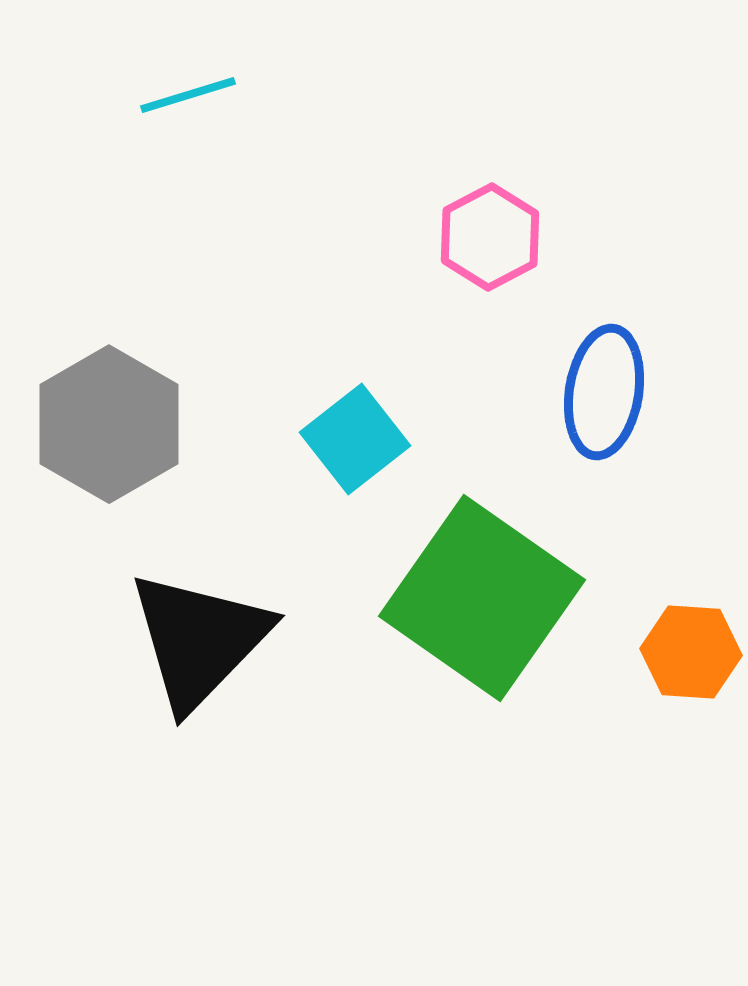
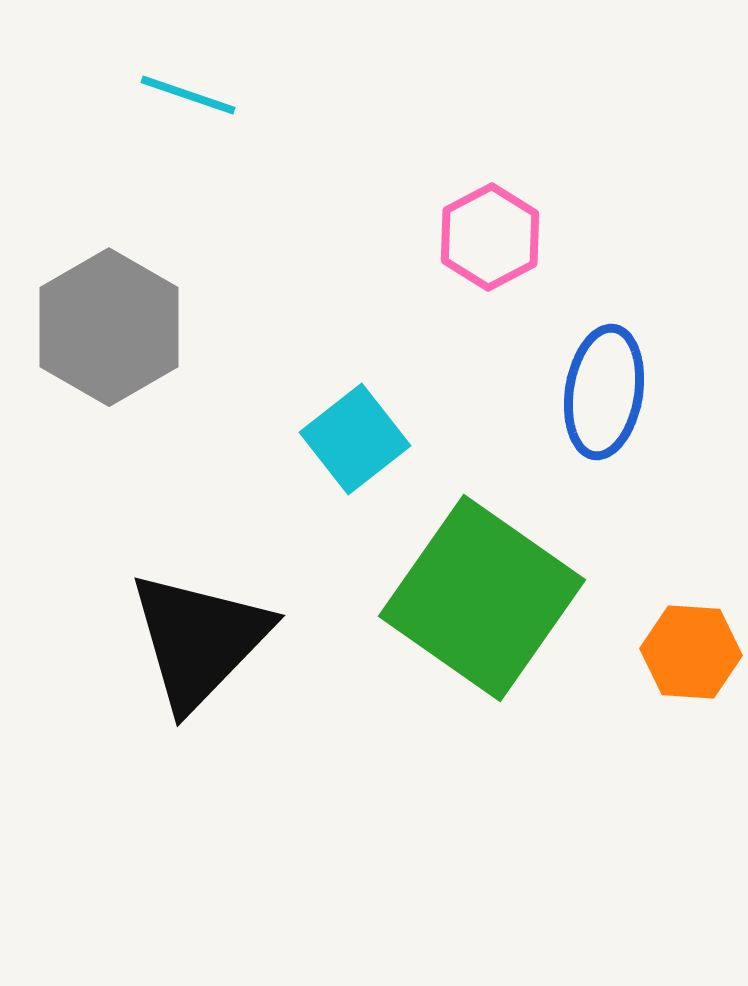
cyan line: rotated 36 degrees clockwise
gray hexagon: moved 97 px up
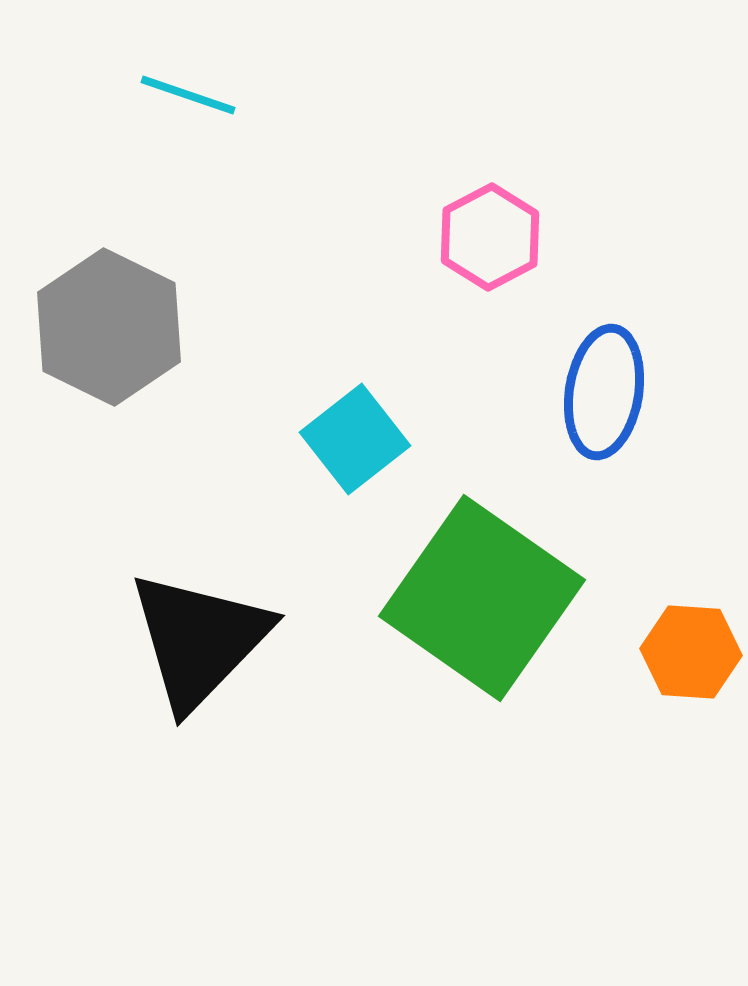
gray hexagon: rotated 4 degrees counterclockwise
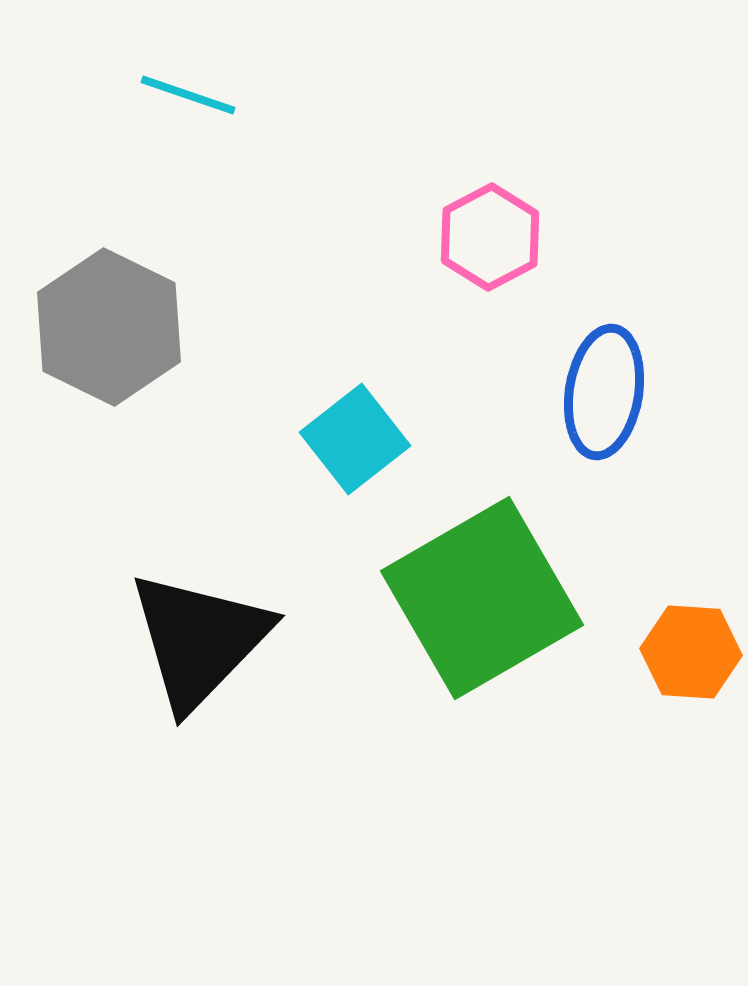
green square: rotated 25 degrees clockwise
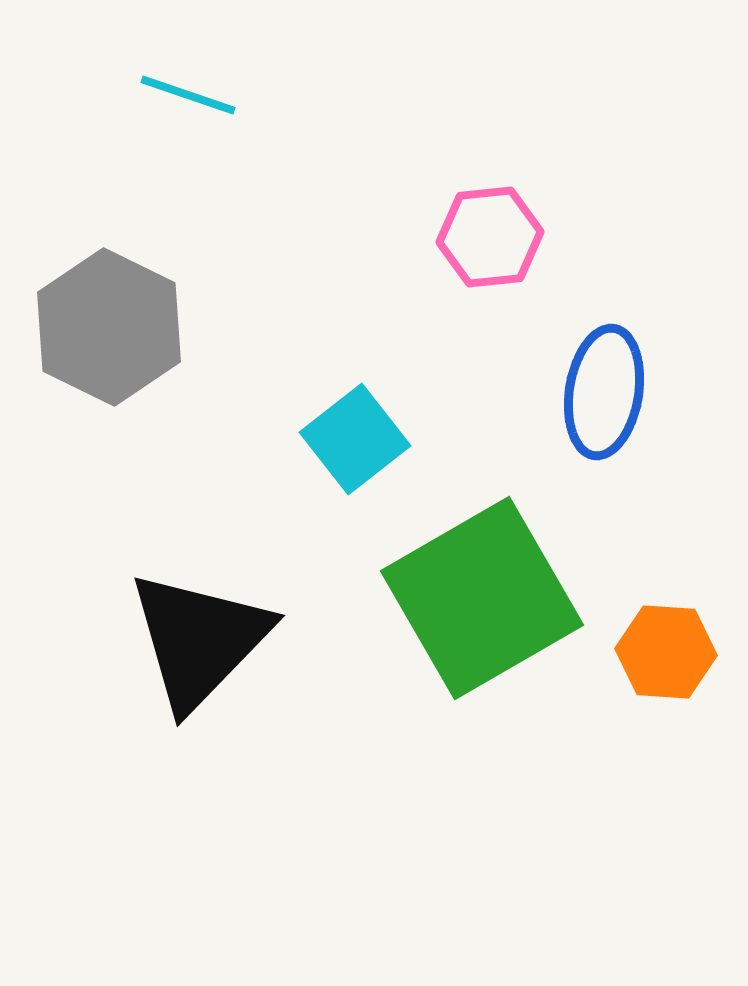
pink hexagon: rotated 22 degrees clockwise
orange hexagon: moved 25 px left
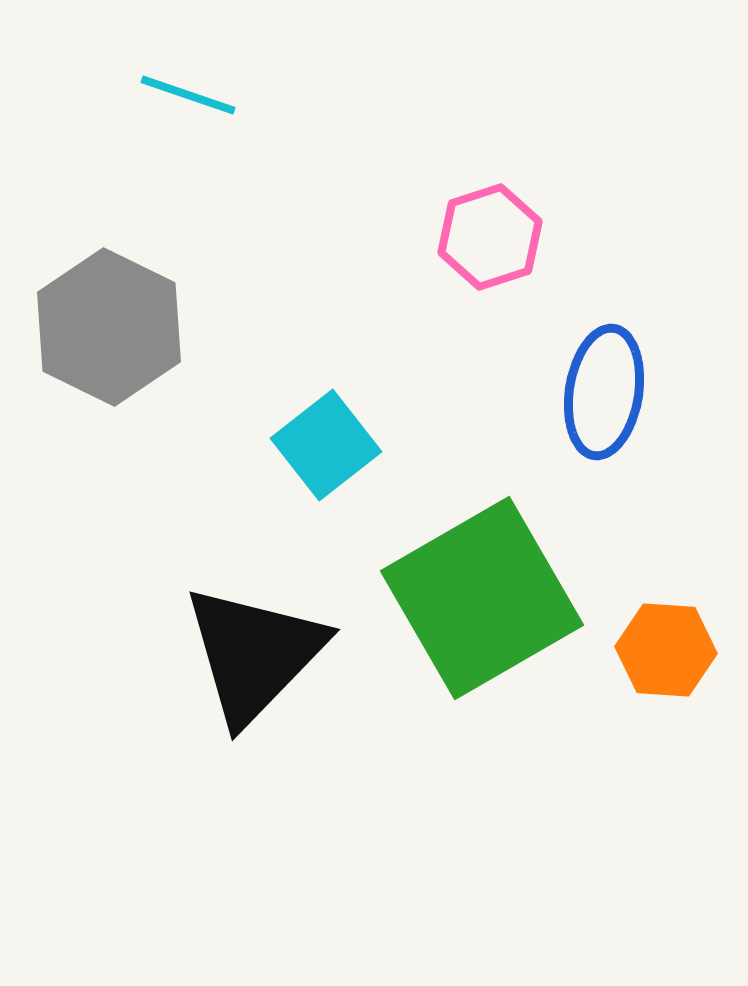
pink hexagon: rotated 12 degrees counterclockwise
cyan square: moved 29 px left, 6 px down
black triangle: moved 55 px right, 14 px down
orange hexagon: moved 2 px up
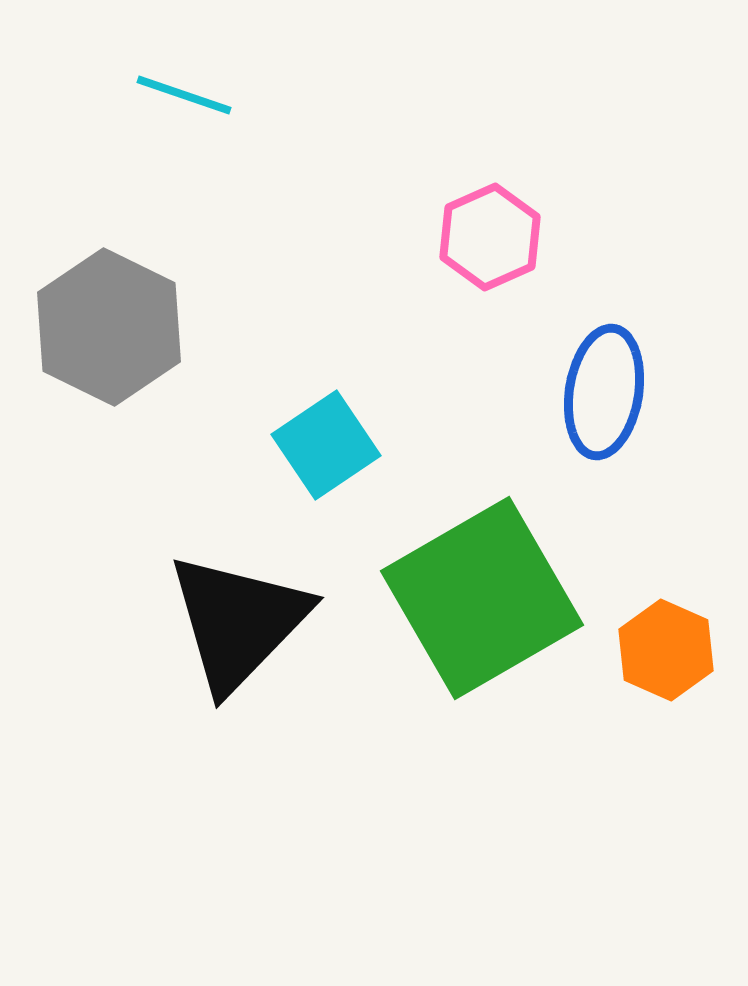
cyan line: moved 4 px left
pink hexagon: rotated 6 degrees counterclockwise
cyan square: rotated 4 degrees clockwise
orange hexagon: rotated 20 degrees clockwise
black triangle: moved 16 px left, 32 px up
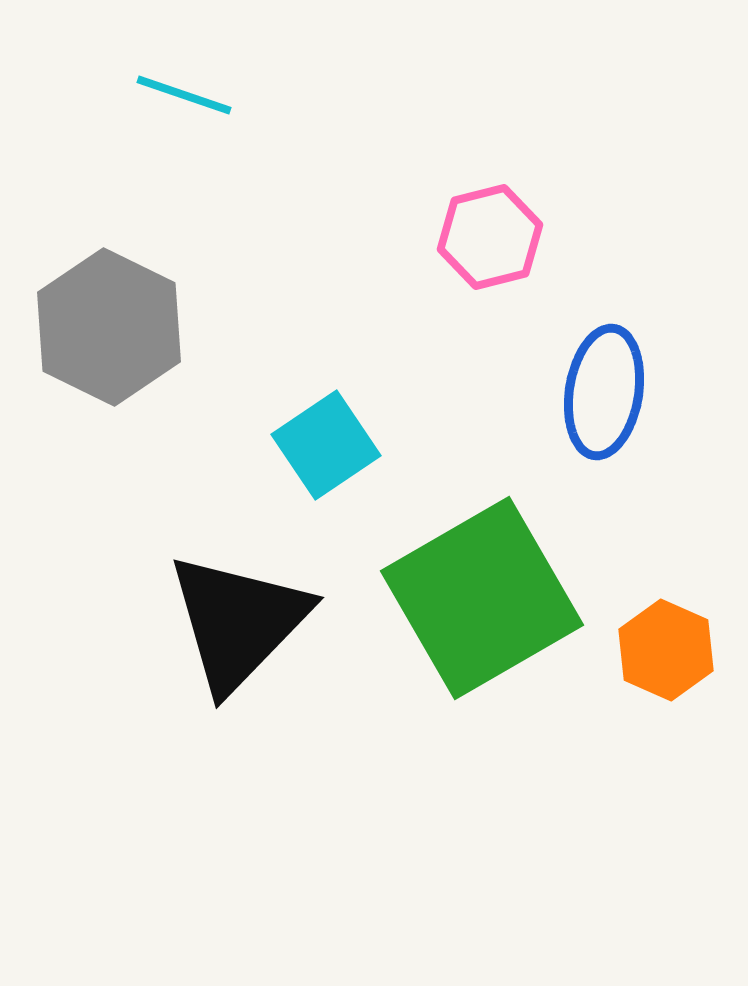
pink hexagon: rotated 10 degrees clockwise
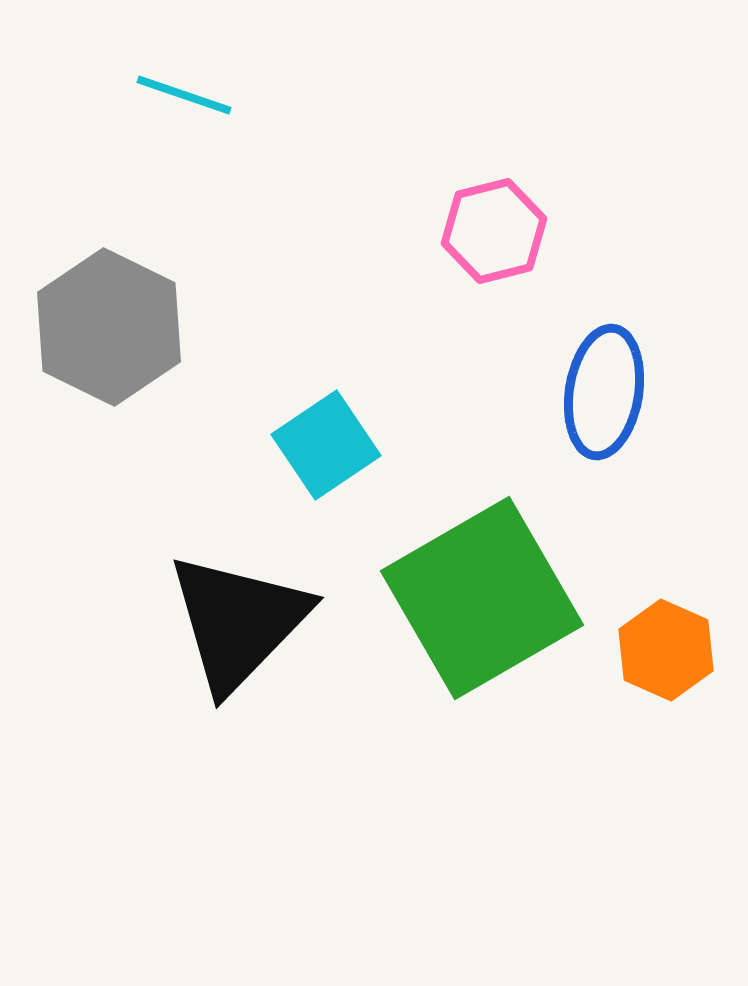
pink hexagon: moved 4 px right, 6 px up
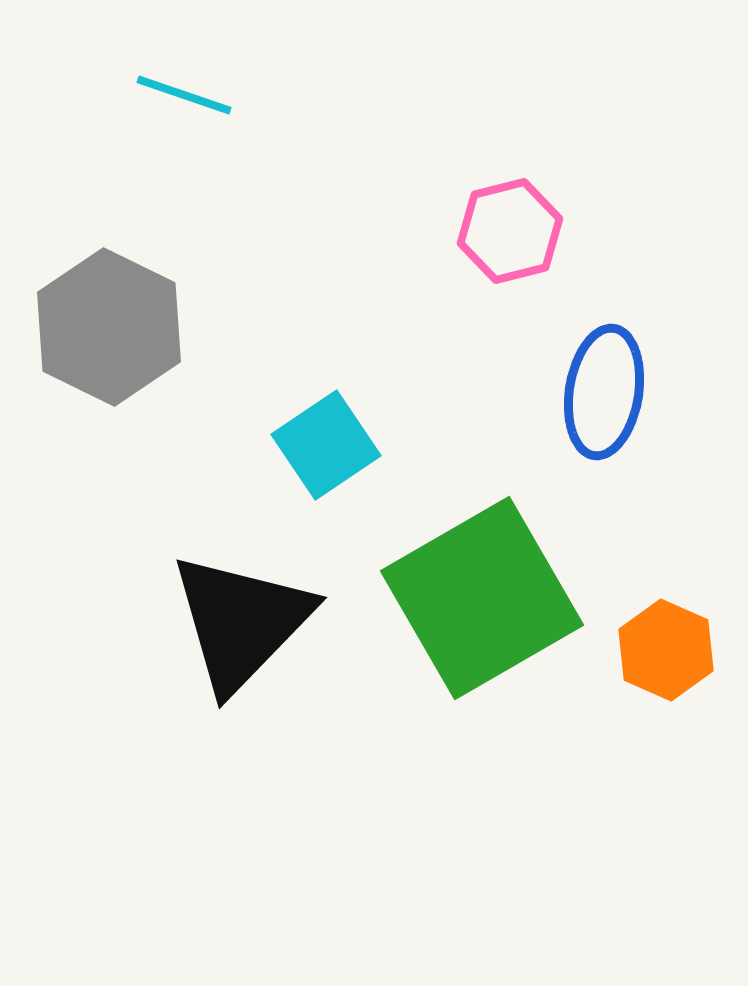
pink hexagon: moved 16 px right
black triangle: moved 3 px right
